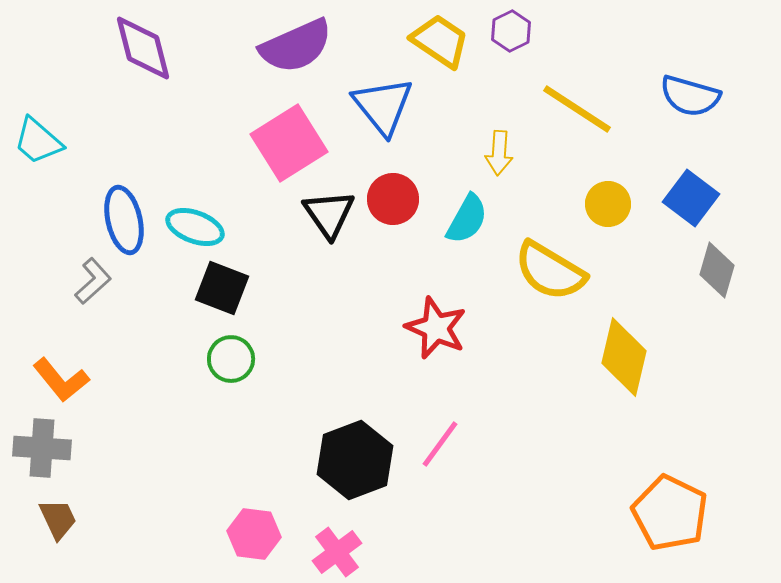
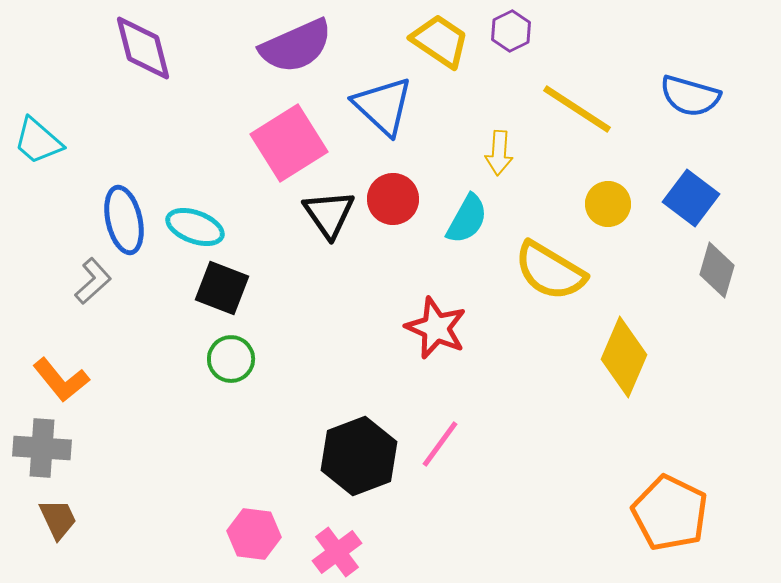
blue triangle: rotated 8 degrees counterclockwise
yellow diamond: rotated 10 degrees clockwise
black hexagon: moved 4 px right, 4 px up
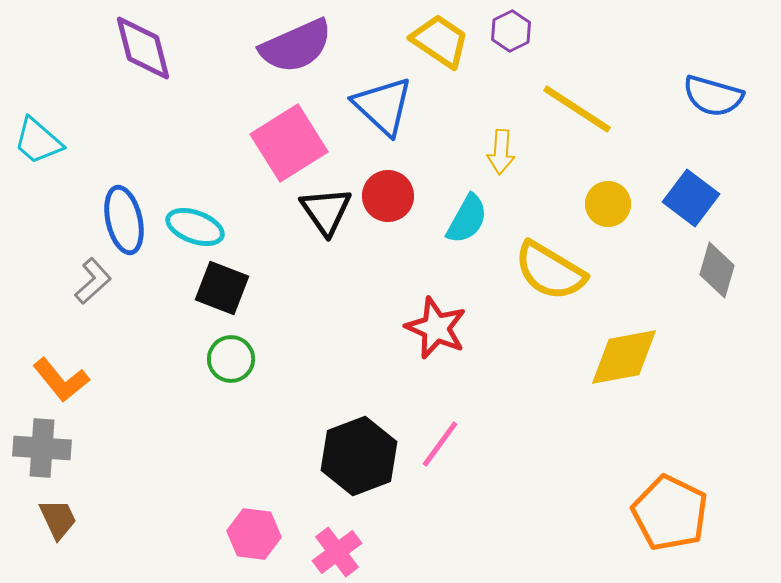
blue semicircle: moved 23 px right
yellow arrow: moved 2 px right, 1 px up
red circle: moved 5 px left, 3 px up
black triangle: moved 3 px left, 3 px up
yellow diamond: rotated 56 degrees clockwise
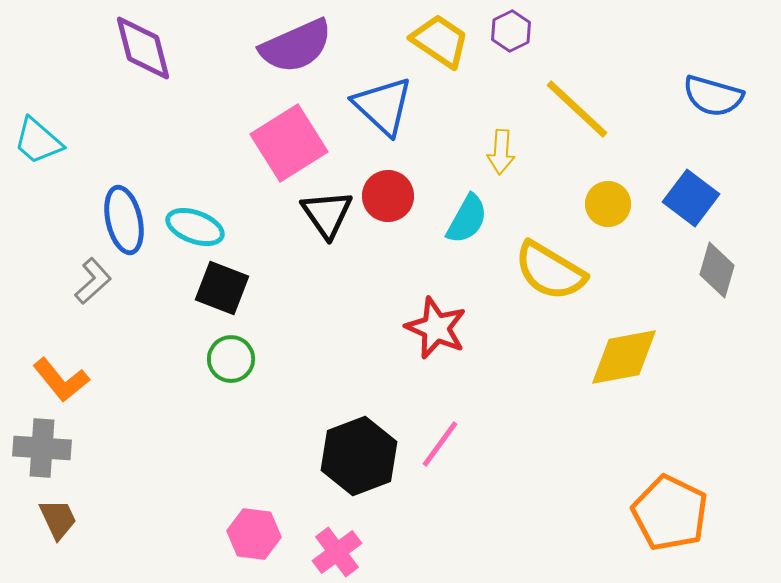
yellow line: rotated 10 degrees clockwise
black triangle: moved 1 px right, 3 px down
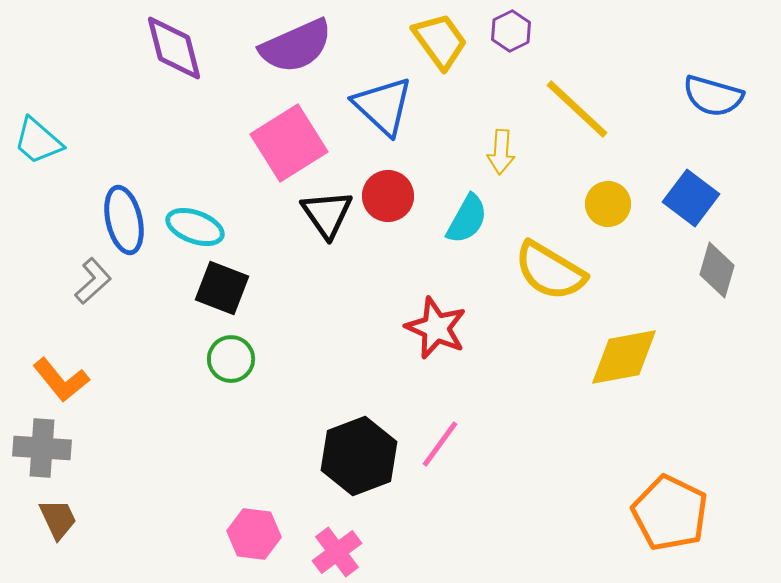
yellow trapezoid: rotated 20 degrees clockwise
purple diamond: moved 31 px right
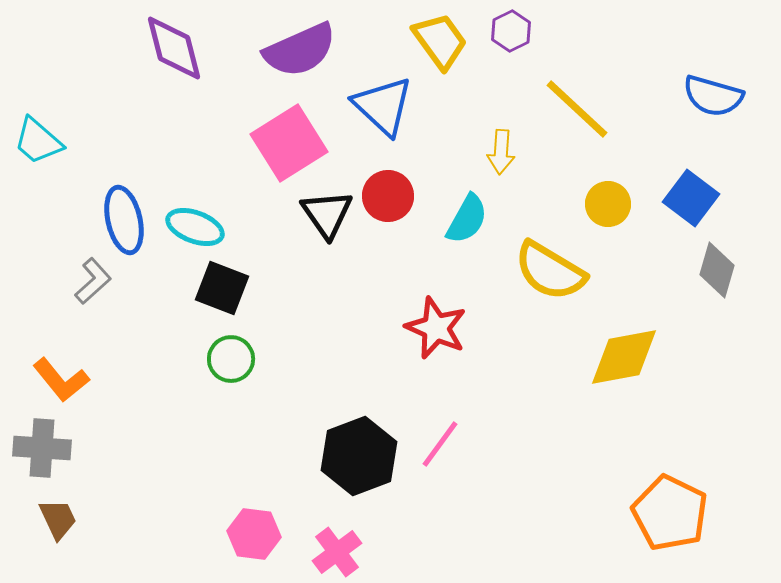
purple semicircle: moved 4 px right, 4 px down
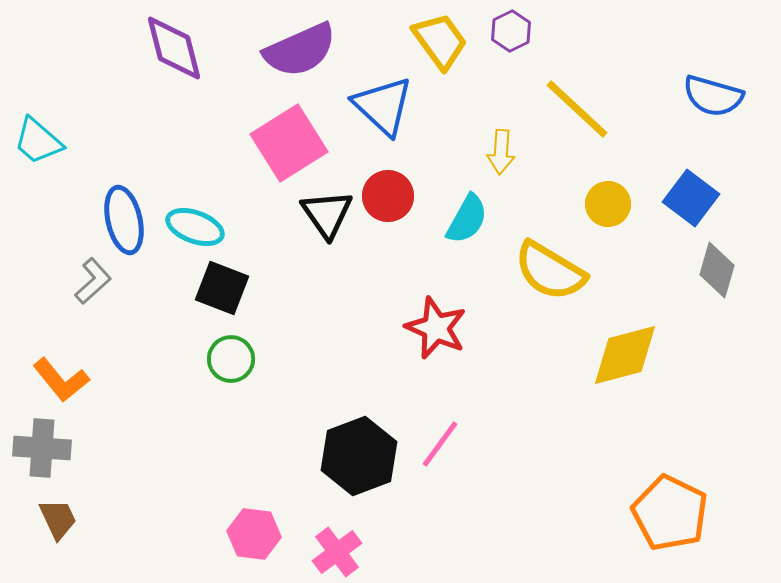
yellow diamond: moved 1 px right, 2 px up; rotated 4 degrees counterclockwise
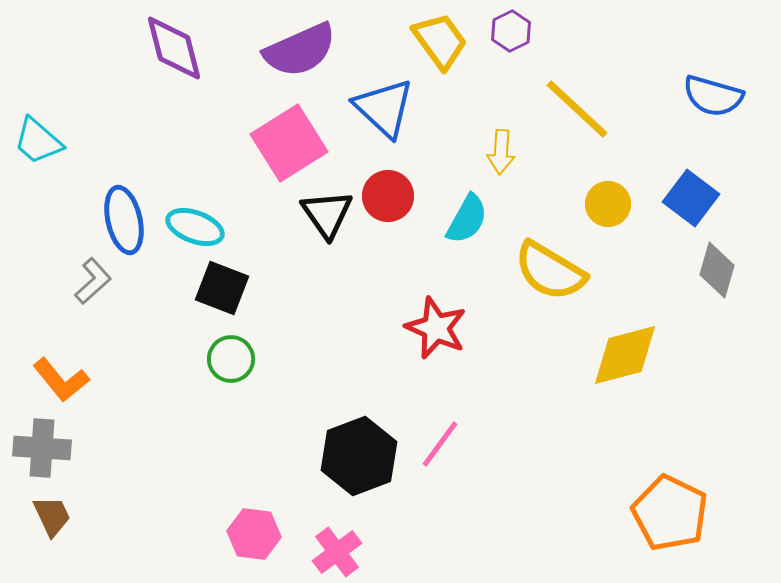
blue triangle: moved 1 px right, 2 px down
brown trapezoid: moved 6 px left, 3 px up
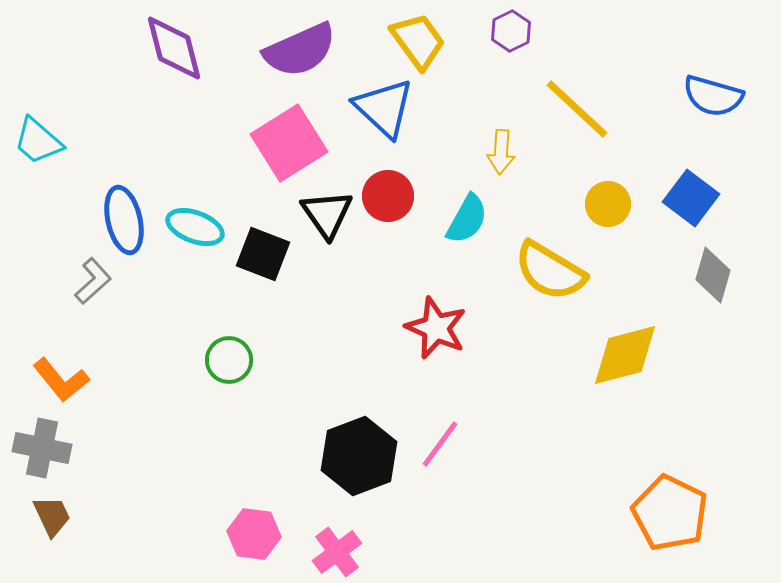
yellow trapezoid: moved 22 px left
gray diamond: moved 4 px left, 5 px down
black square: moved 41 px right, 34 px up
green circle: moved 2 px left, 1 px down
gray cross: rotated 8 degrees clockwise
